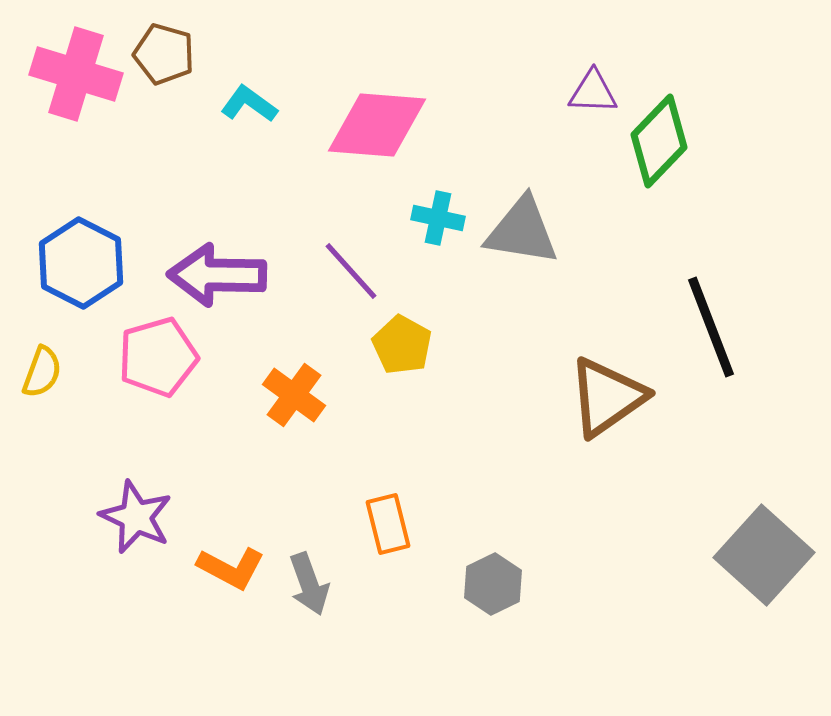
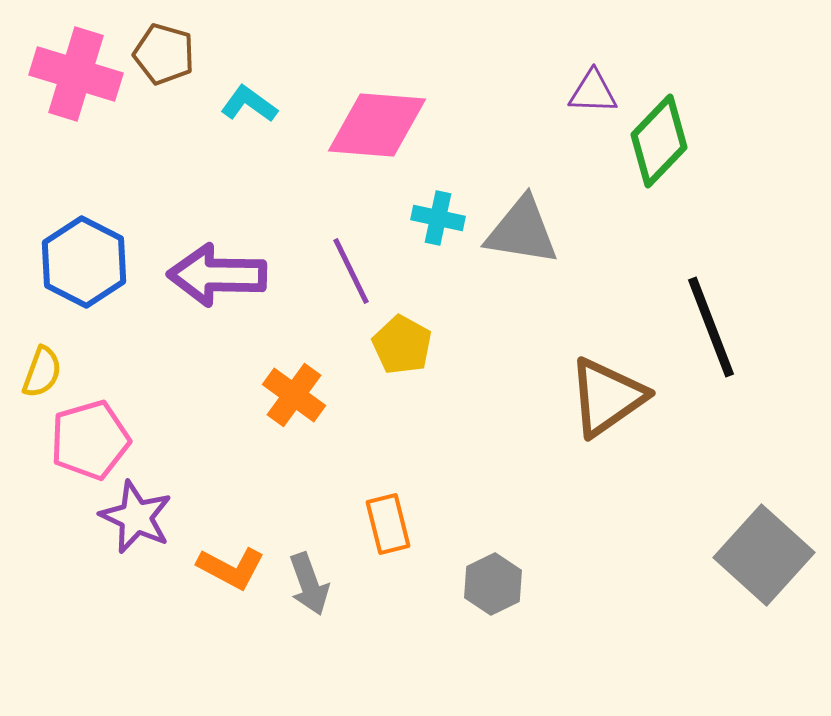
blue hexagon: moved 3 px right, 1 px up
purple line: rotated 16 degrees clockwise
pink pentagon: moved 68 px left, 83 px down
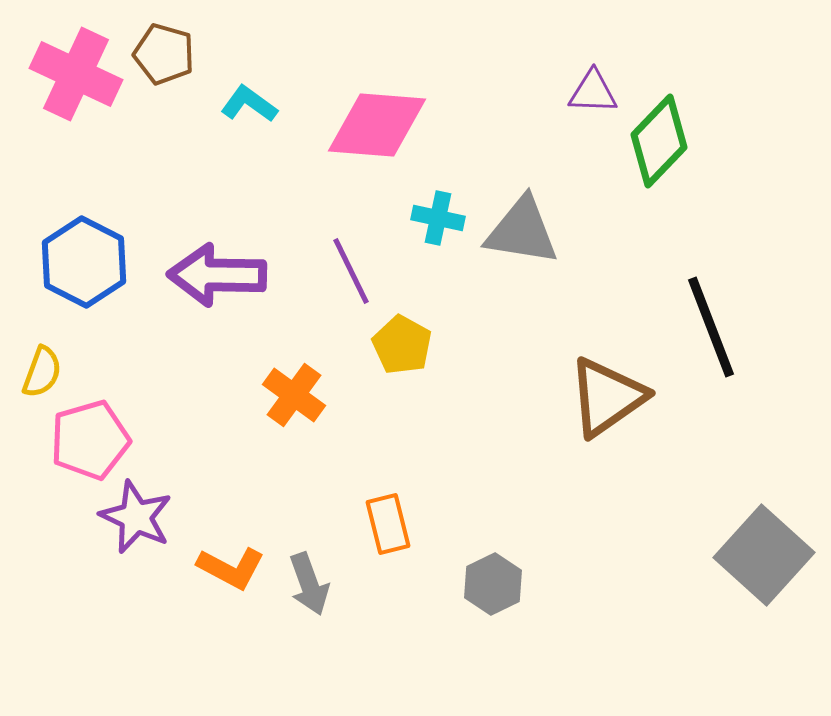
pink cross: rotated 8 degrees clockwise
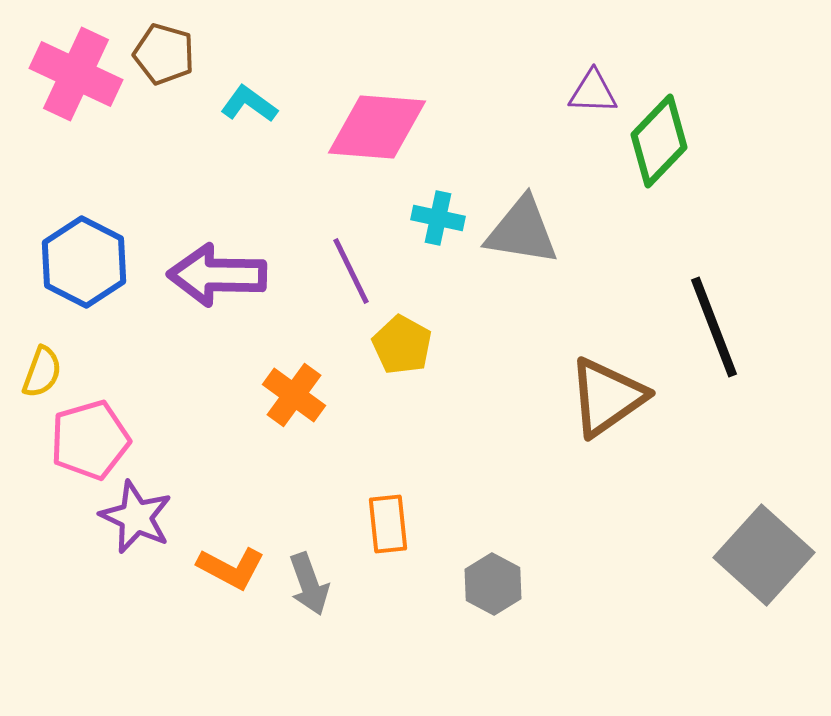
pink diamond: moved 2 px down
black line: moved 3 px right
orange rectangle: rotated 8 degrees clockwise
gray hexagon: rotated 6 degrees counterclockwise
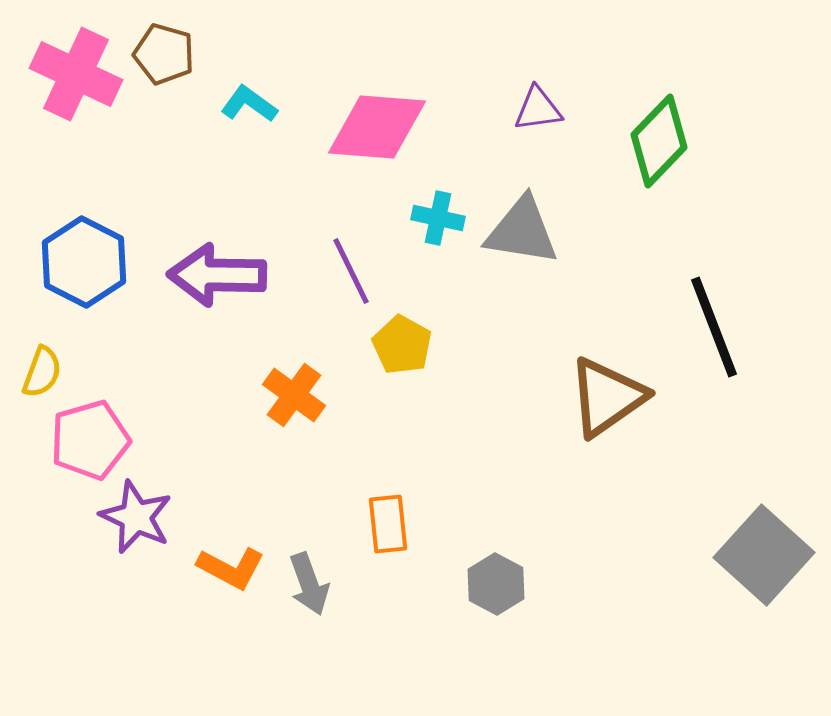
purple triangle: moved 55 px left, 17 px down; rotated 10 degrees counterclockwise
gray hexagon: moved 3 px right
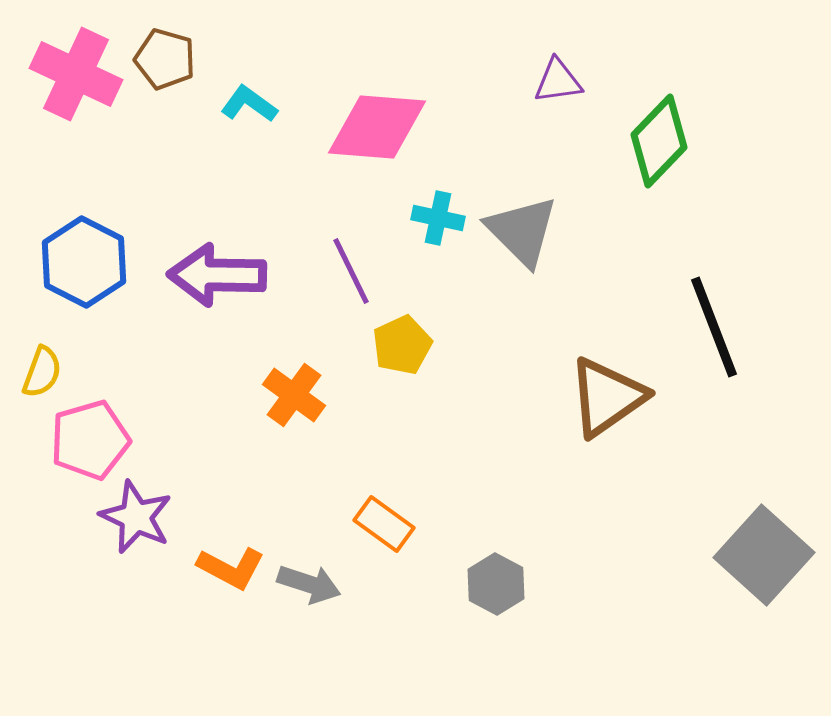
brown pentagon: moved 1 px right, 5 px down
purple triangle: moved 20 px right, 28 px up
gray triangle: rotated 36 degrees clockwise
yellow pentagon: rotated 18 degrees clockwise
orange rectangle: moved 4 px left; rotated 48 degrees counterclockwise
gray arrow: rotated 52 degrees counterclockwise
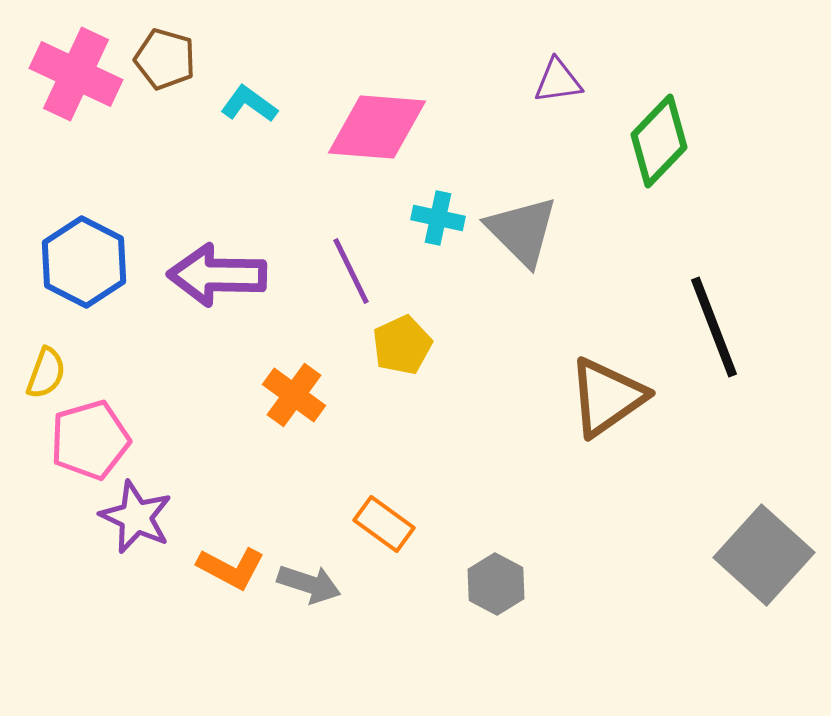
yellow semicircle: moved 4 px right, 1 px down
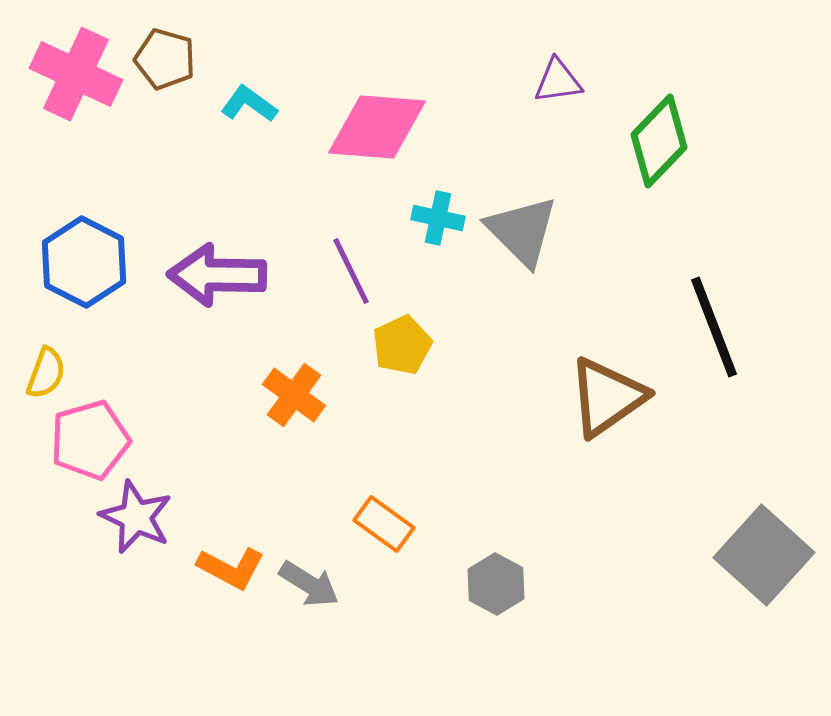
gray arrow: rotated 14 degrees clockwise
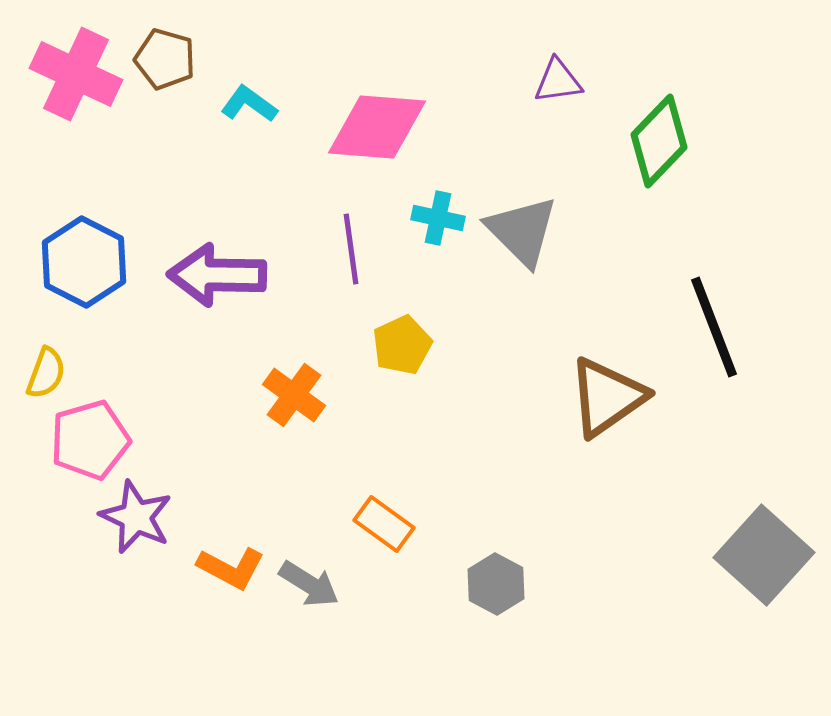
purple line: moved 22 px up; rotated 18 degrees clockwise
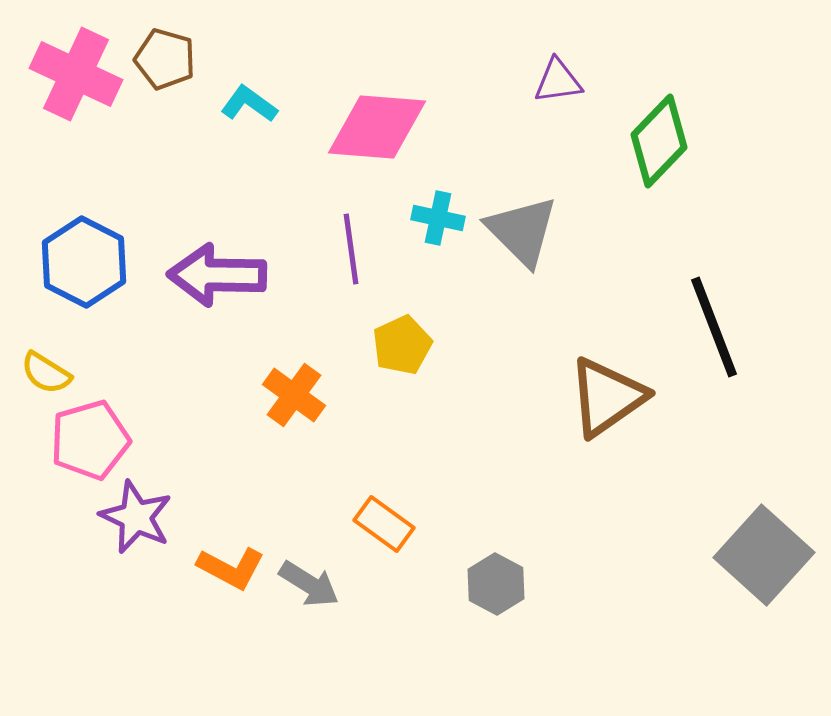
yellow semicircle: rotated 102 degrees clockwise
